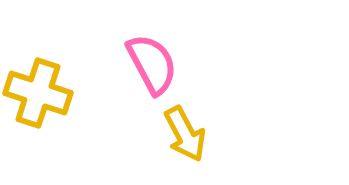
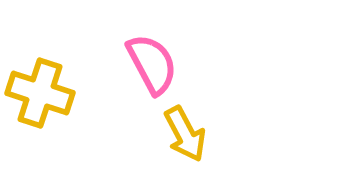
yellow cross: moved 2 px right
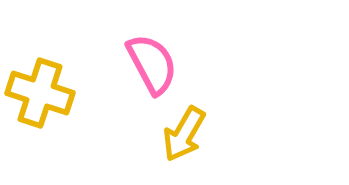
yellow arrow: moved 1 px left; rotated 58 degrees clockwise
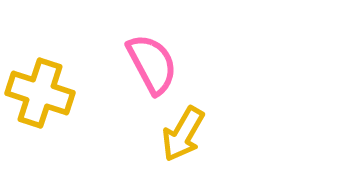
yellow arrow: moved 1 px left
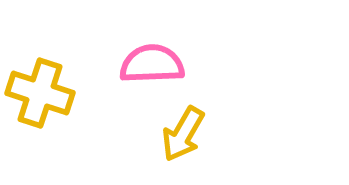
pink semicircle: rotated 64 degrees counterclockwise
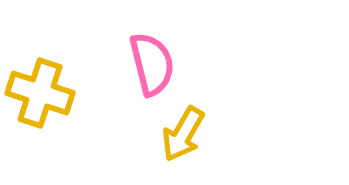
pink semicircle: rotated 78 degrees clockwise
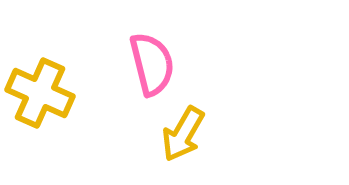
yellow cross: rotated 6 degrees clockwise
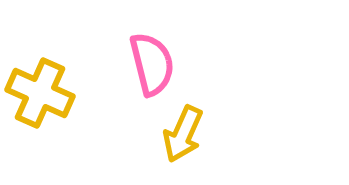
yellow arrow: rotated 6 degrees counterclockwise
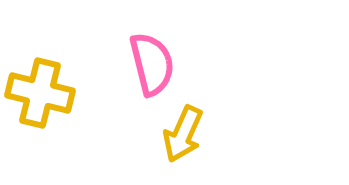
yellow cross: rotated 10 degrees counterclockwise
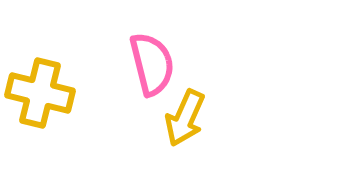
yellow arrow: moved 2 px right, 16 px up
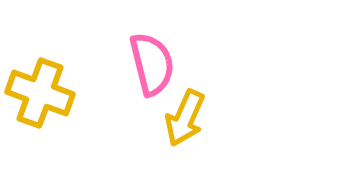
yellow cross: rotated 6 degrees clockwise
